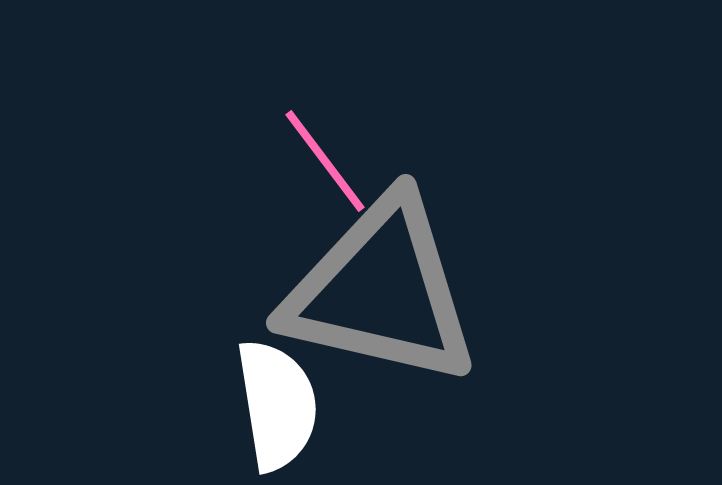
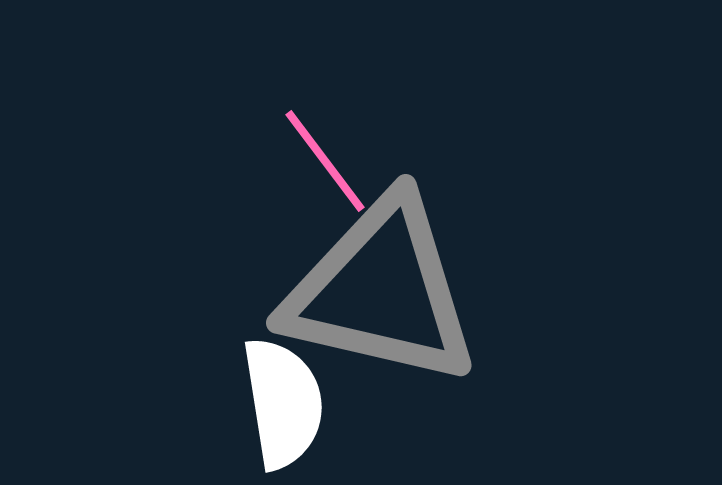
white semicircle: moved 6 px right, 2 px up
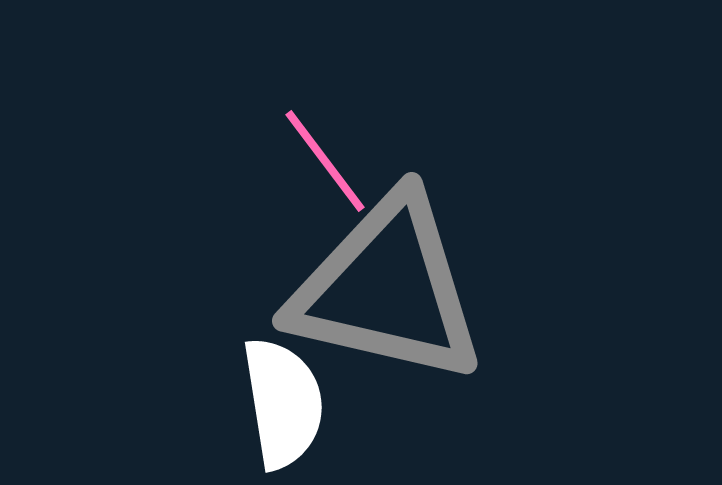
gray triangle: moved 6 px right, 2 px up
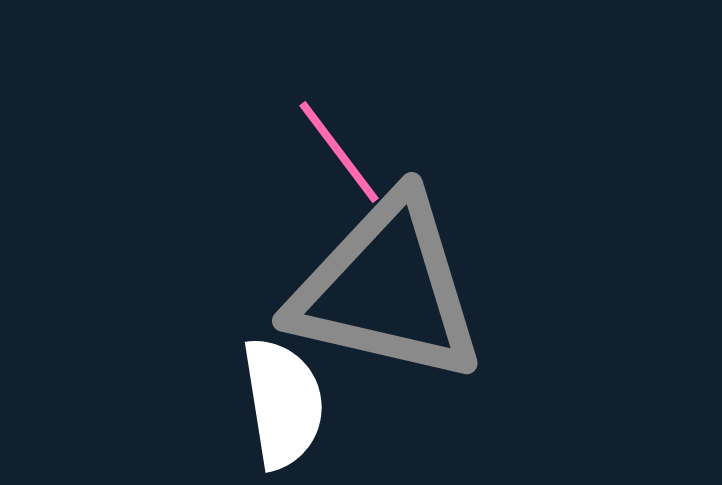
pink line: moved 14 px right, 9 px up
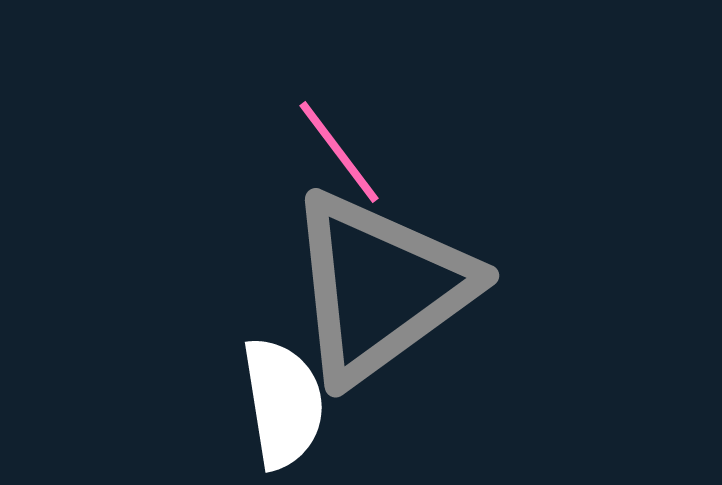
gray triangle: moved 7 px left, 2 px up; rotated 49 degrees counterclockwise
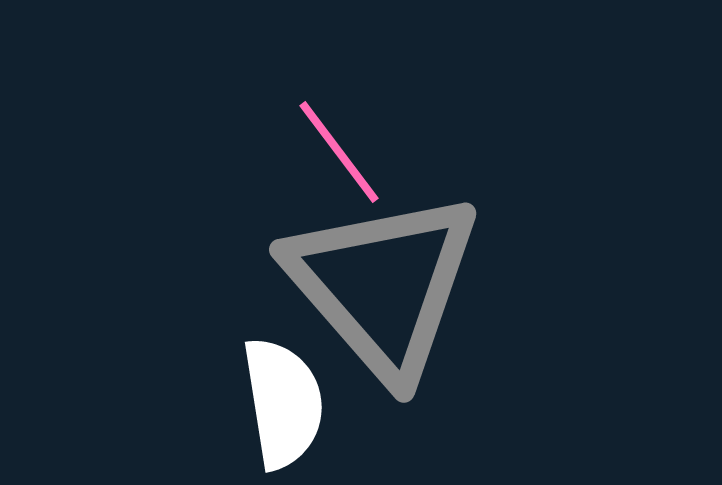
gray triangle: moved 3 px right, 2 px up; rotated 35 degrees counterclockwise
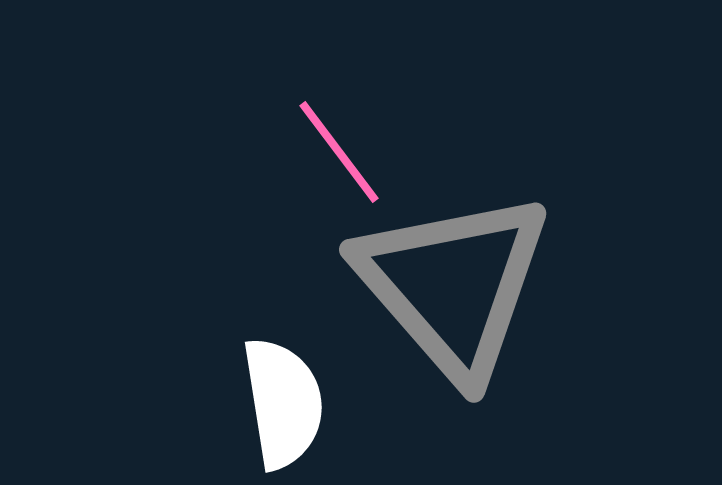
gray triangle: moved 70 px right
